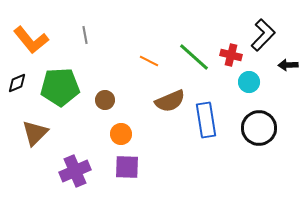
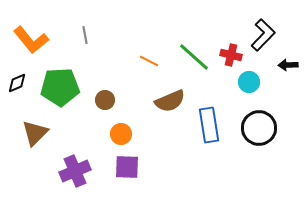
blue rectangle: moved 3 px right, 5 px down
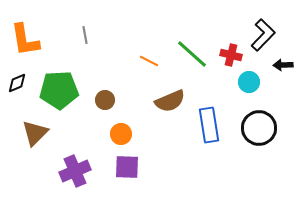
orange L-shape: moved 6 px left; rotated 30 degrees clockwise
green line: moved 2 px left, 3 px up
black arrow: moved 5 px left
green pentagon: moved 1 px left, 3 px down
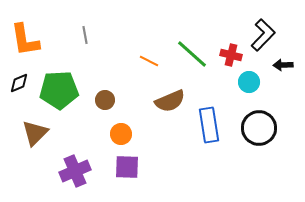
black diamond: moved 2 px right
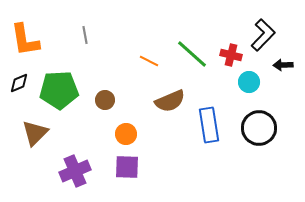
orange circle: moved 5 px right
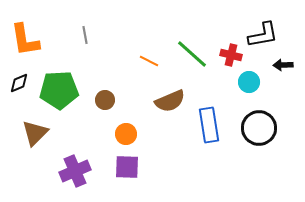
black L-shape: rotated 36 degrees clockwise
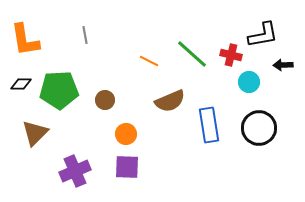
black diamond: moved 2 px right, 1 px down; rotated 25 degrees clockwise
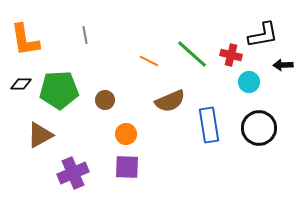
brown triangle: moved 5 px right, 2 px down; rotated 16 degrees clockwise
purple cross: moved 2 px left, 2 px down
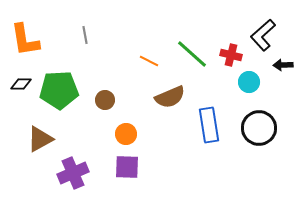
black L-shape: rotated 148 degrees clockwise
brown semicircle: moved 4 px up
brown triangle: moved 4 px down
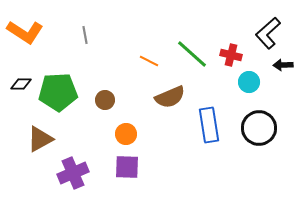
black L-shape: moved 5 px right, 2 px up
orange L-shape: moved 8 px up; rotated 48 degrees counterclockwise
green pentagon: moved 1 px left, 2 px down
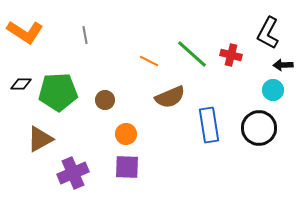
black L-shape: rotated 20 degrees counterclockwise
cyan circle: moved 24 px right, 8 px down
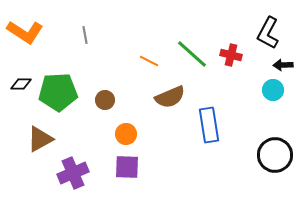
black circle: moved 16 px right, 27 px down
